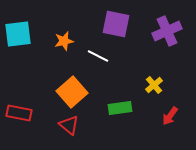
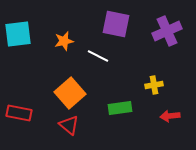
yellow cross: rotated 30 degrees clockwise
orange square: moved 2 px left, 1 px down
red arrow: rotated 48 degrees clockwise
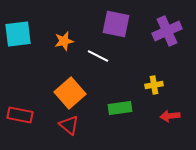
red rectangle: moved 1 px right, 2 px down
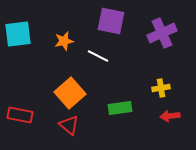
purple square: moved 5 px left, 3 px up
purple cross: moved 5 px left, 2 px down
yellow cross: moved 7 px right, 3 px down
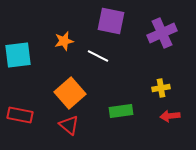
cyan square: moved 21 px down
green rectangle: moved 1 px right, 3 px down
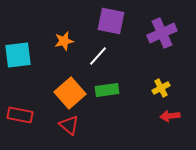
white line: rotated 75 degrees counterclockwise
yellow cross: rotated 18 degrees counterclockwise
green rectangle: moved 14 px left, 21 px up
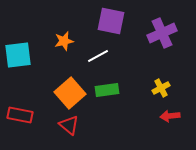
white line: rotated 20 degrees clockwise
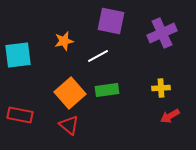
yellow cross: rotated 24 degrees clockwise
red arrow: rotated 24 degrees counterclockwise
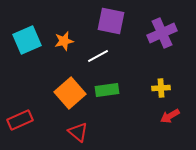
cyan square: moved 9 px right, 15 px up; rotated 16 degrees counterclockwise
red rectangle: moved 5 px down; rotated 35 degrees counterclockwise
red triangle: moved 9 px right, 7 px down
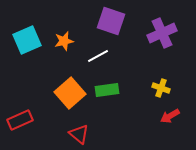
purple square: rotated 8 degrees clockwise
yellow cross: rotated 24 degrees clockwise
red triangle: moved 1 px right, 2 px down
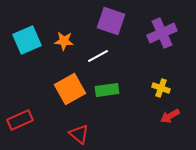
orange star: rotated 18 degrees clockwise
orange square: moved 4 px up; rotated 12 degrees clockwise
